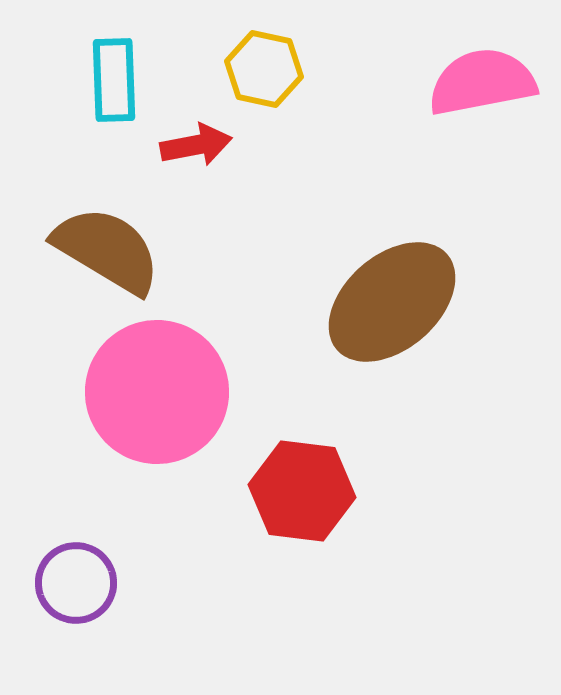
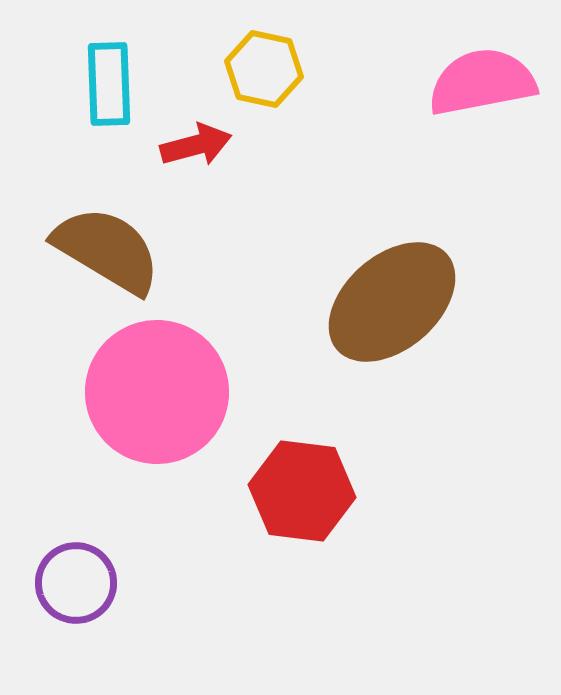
cyan rectangle: moved 5 px left, 4 px down
red arrow: rotated 4 degrees counterclockwise
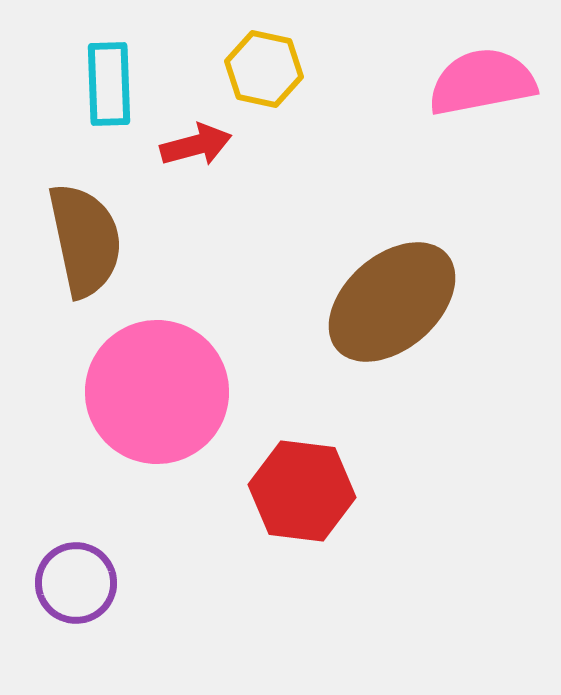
brown semicircle: moved 22 px left, 10 px up; rotated 47 degrees clockwise
